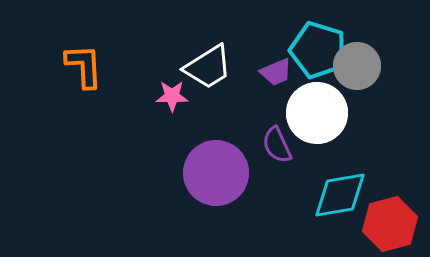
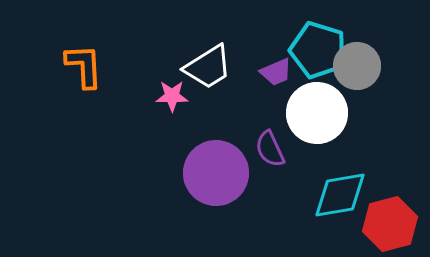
purple semicircle: moved 7 px left, 4 px down
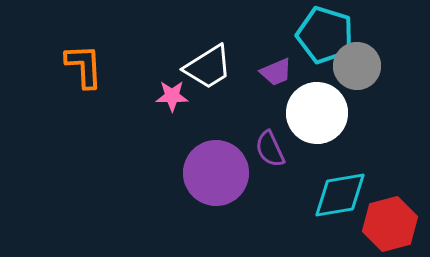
cyan pentagon: moved 7 px right, 15 px up
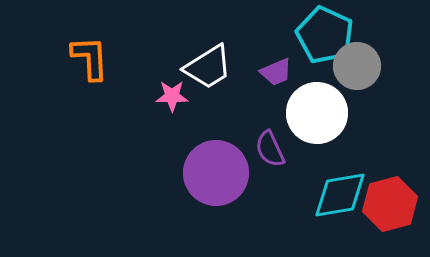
cyan pentagon: rotated 8 degrees clockwise
orange L-shape: moved 6 px right, 8 px up
red hexagon: moved 20 px up
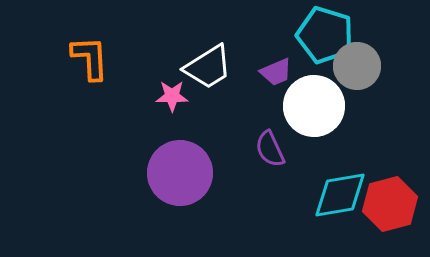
cyan pentagon: rotated 8 degrees counterclockwise
white circle: moved 3 px left, 7 px up
purple circle: moved 36 px left
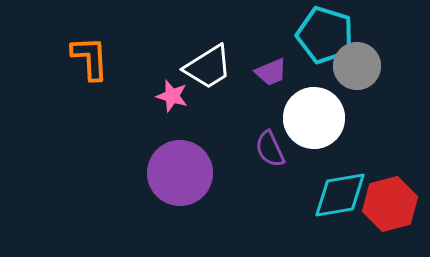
purple trapezoid: moved 5 px left
pink star: rotated 16 degrees clockwise
white circle: moved 12 px down
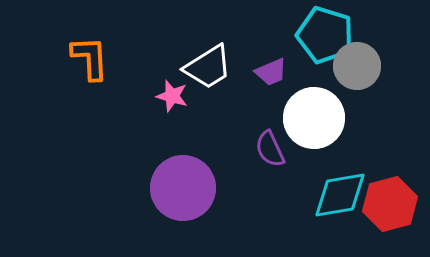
purple circle: moved 3 px right, 15 px down
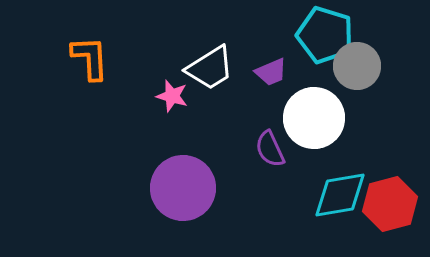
white trapezoid: moved 2 px right, 1 px down
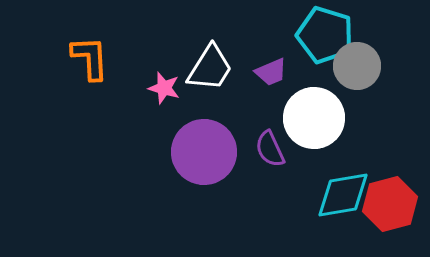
white trapezoid: rotated 26 degrees counterclockwise
pink star: moved 8 px left, 8 px up
purple circle: moved 21 px right, 36 px up
cyan diamond: moved 3 px right
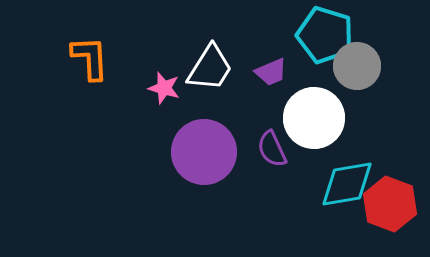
purple semicircle: moved 2 px right
cyan diamond: moved 4 px right, 11 px up
red hexagon: rotated 24 degrees counterclockwise
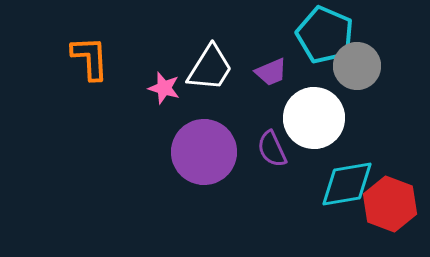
cyan pentagon: rotated 6 degrees clockwise
